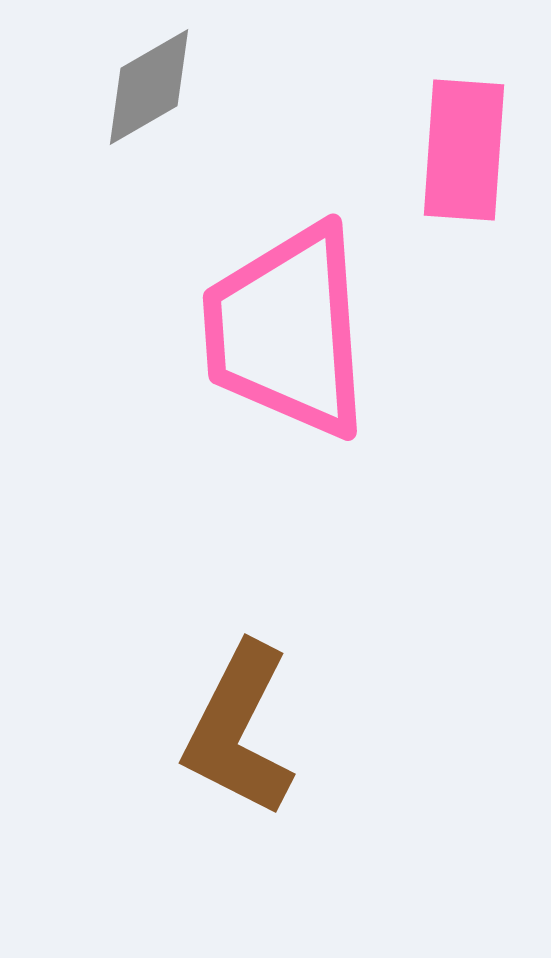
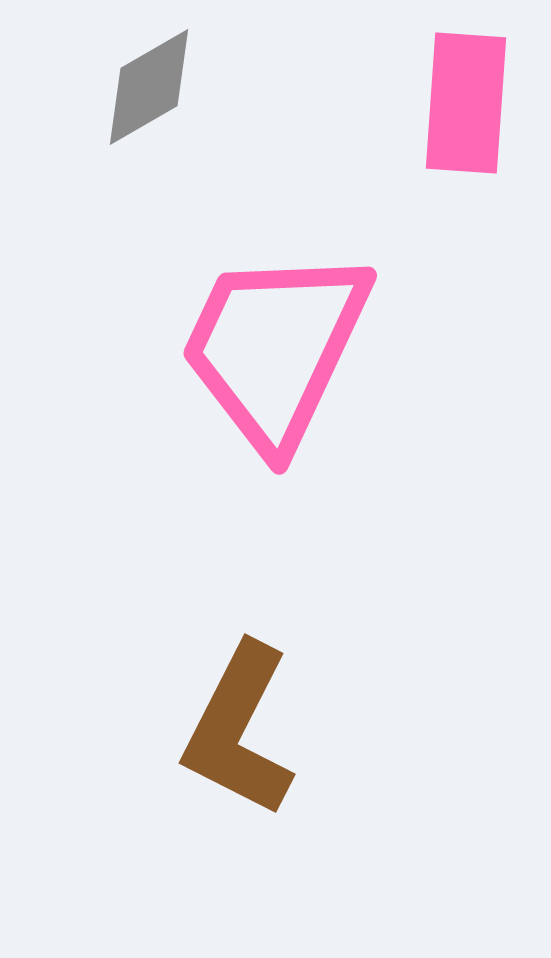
pink rectangle: moved 2 px right, 47 px up
pink trapezoid: moved 12 px left, 17 px down; rotated 29 degrees clockwise
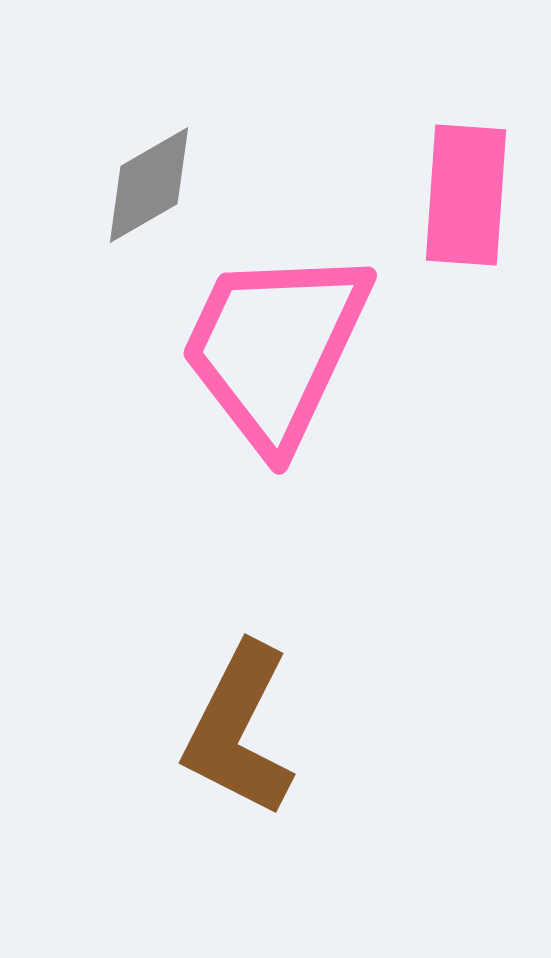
gray diamond: moved 98 px down
pink rectangle: moved 92 px down
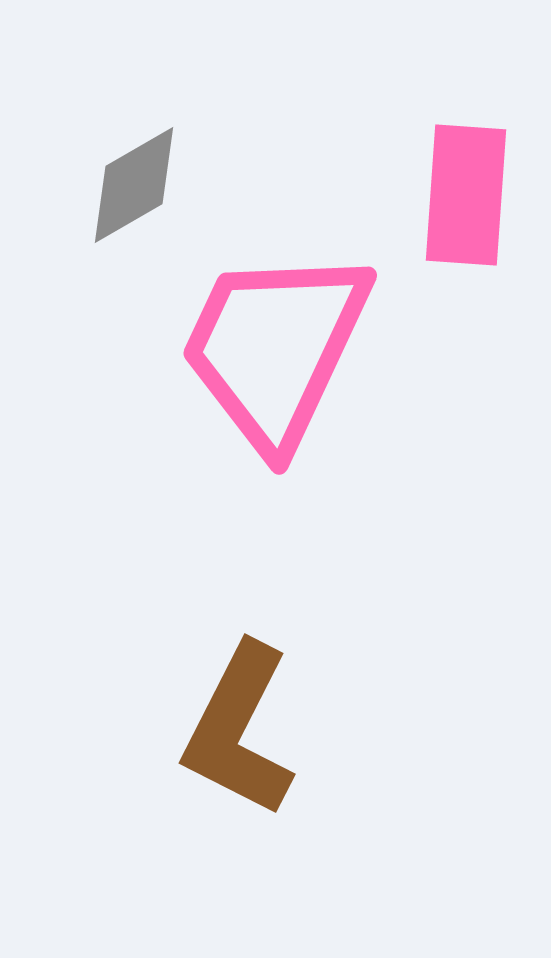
gray diamond: moved 15 px left
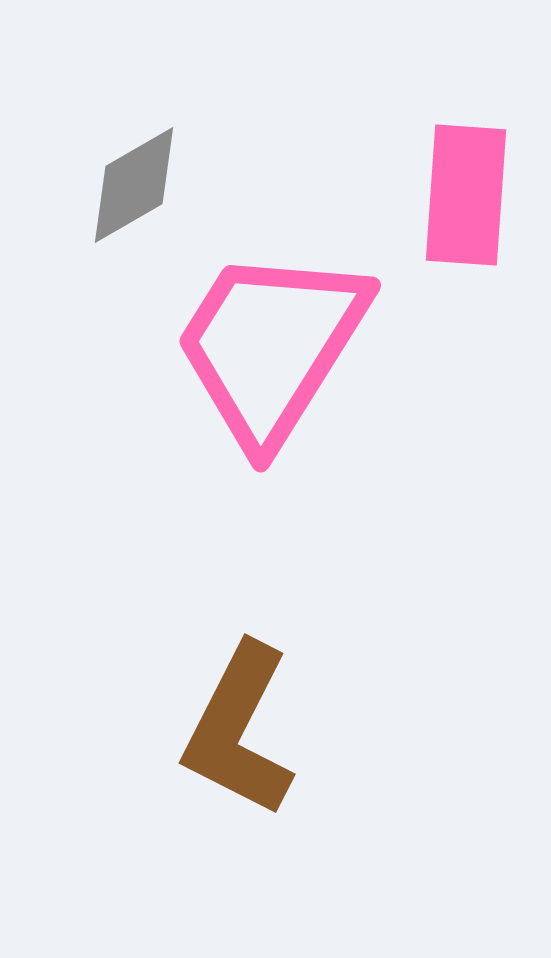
pink trapezoid: moved 4 px left, 2 px up; rotated 7 degrees clockwise
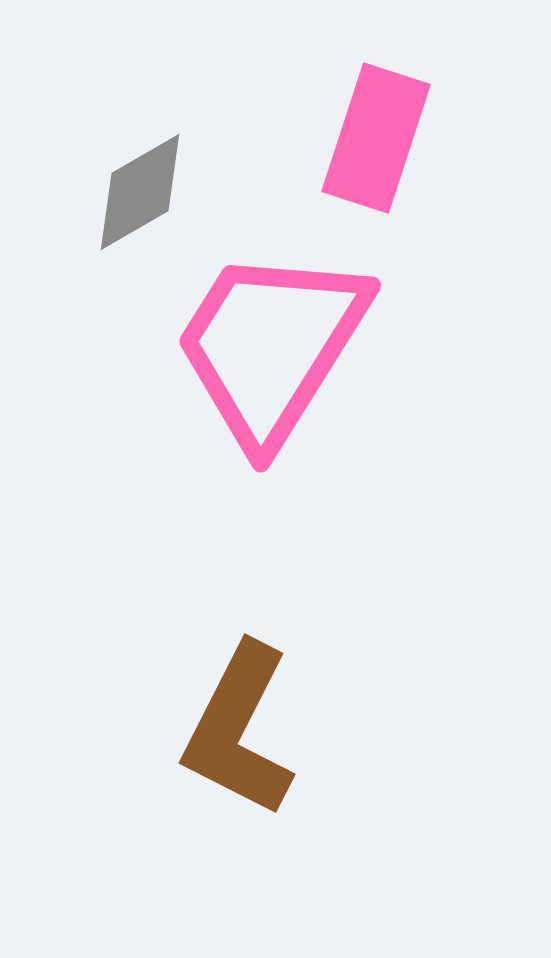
gray diamond: moved 6 px right, 7 px down
pink rectangle: moved 90 px left, 57 px up; rotated 14 degrees clockwise
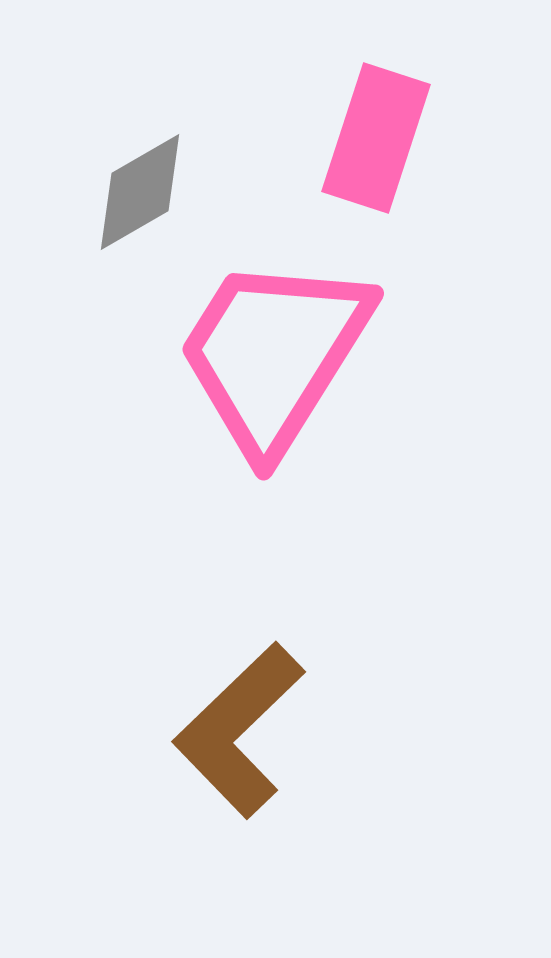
pink trapezoid: moved 3 px right, 8 px down
brown L-shape: rotated 19 degrees clockwise
